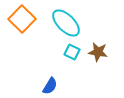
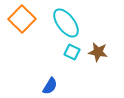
cyan ellipse: rotated 8 degrees clockwise
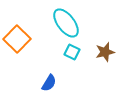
orange square: moved 5 px left, 20 px down
brown star: moved 7 px right; rotated 24 degrees counterclockwise
blue semicircle: moved 1 px left, 3 px up
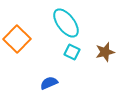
blue semicircle: rotated 144 degrees counterclockwise
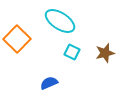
cyan ellipse: moved 6 px left, 2 px up; rotated 20 degrees counterclockwise
brown star: moved 1 px down
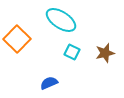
cyan ellipse: moved 1 px right, 1 px up
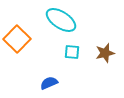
cyan square: rotated 21 degrees counterclockwise
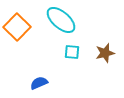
cyan ellipse: rotated 8 degrees clockwise
orange square: moved 12 px up
blue semicircle: moved 10 px left
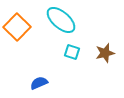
cyan square: rotated 14 degrees clockwise
